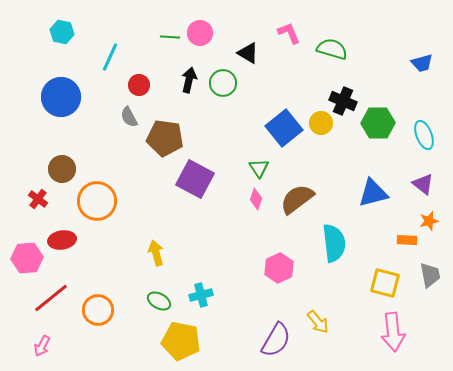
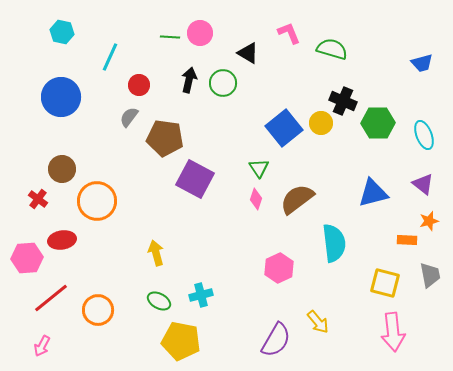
gray semicircle at (129, 117): rotated 65 degrees clockwise
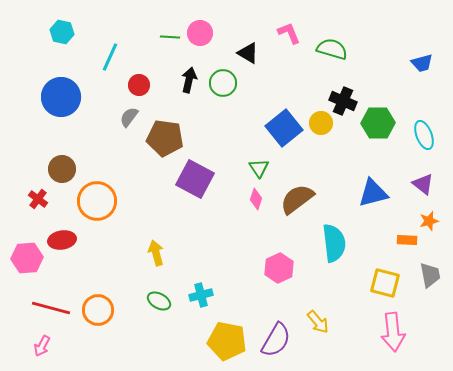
red line at (51, 298): moved 10 px down; rotated 54 degrees clockwise
yellow pentagon at (181, 341): moved 46 px right
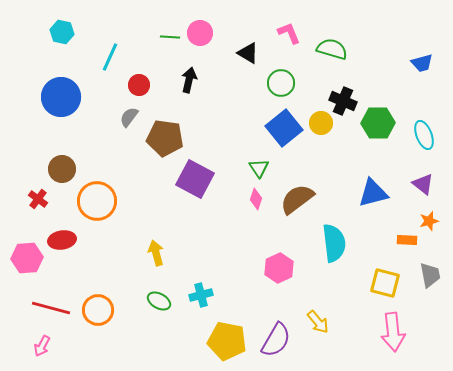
green circle at (223, 83): moved 58 px right
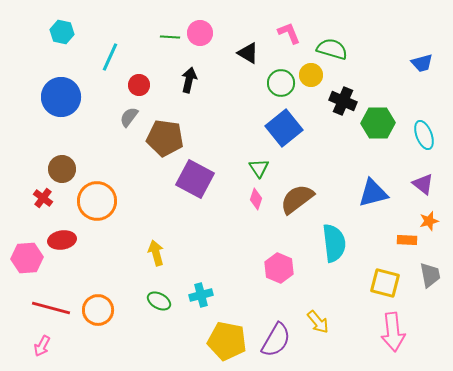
yellow circle at (321, 123): moved 10 px left, 48 px up
red cross at (38, 199): moved 5 px right, 1 px up
pink hexagon at (279, 268): rotated 12 degrees counterclockwise
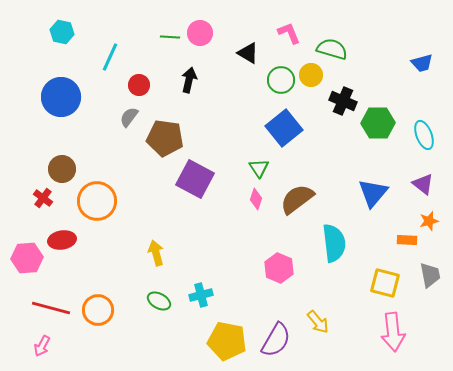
green circle at (281, 83): moved 3 px up
blue triangle at (373, 193): rotated 36 degrees counterclockwise
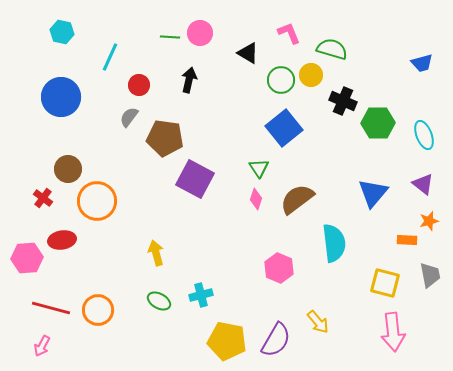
brown circle at (62, 169): moved 6 px right
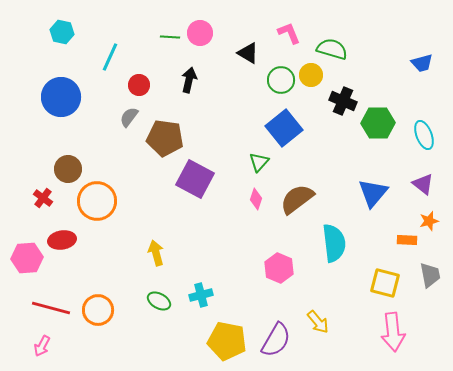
green triangle at (259, 168): moved 6 px up; rotated 15 degrees clockwise
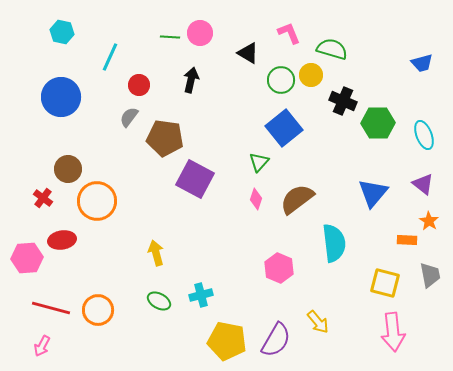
black arrow at (189, 80): moved 2 px right
orange star at (429, 221): rotated 24 degrees counterclockwise
